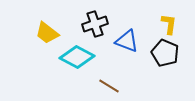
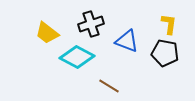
black cross: moved 4 px left
black pentagon: rotated 12 degrees counterclockwise
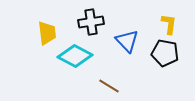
black cross: moved 2 px up; rotated 10 degrees clockwise
yellow trapezoid: rotated 135 degrees counterclockwise
blue triangle: rotated 25 degrees clockwise
cyan diamond: moved 2 px left, 1 px up
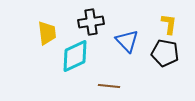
cyan diamond: rotated 52 degrees counterclockwise
brown line: rotated 25 degrees counterclockwise
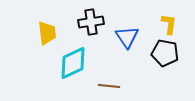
blue triangle: moved 4 px up; rotated 10 degrees clockwise
cyan diamond: moved 2 px left, 7 px down
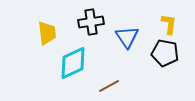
brown line: rotated 35 degrees counterclockwise
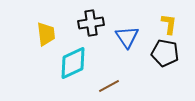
black cross: moved 1 px down
yellow trapezoid: moved 1 px left, 1 px down
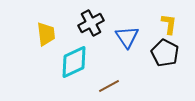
black cross: rotated 20 degrees counterclockwise
black pentagon: rotated 16 degrees clockwise
cyan diamond: moved 1 px right, 1 px up
